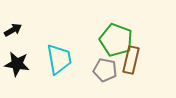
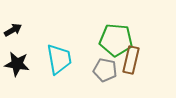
green pentagon: rotated 16 degrees counterclockwise
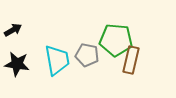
cyan trapezoid: moved 2 px left, 1 px down
gray pentagon: moved 18 px left, 15 px up
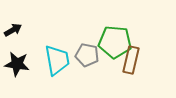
green pentagon: moved 1 px left, 2 px down
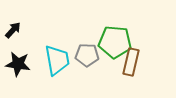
black arrow: rotated 18 degrees counterclockwise
gray pentagon: rotated 10 degrees counterclockwise
brown rectangle: moved 2 px down
black star: moved 1 px right
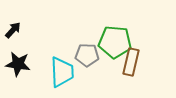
cyan trapezoid: moved 5 px right, 12 px down; rotated 8 degrees clockwise
